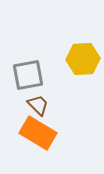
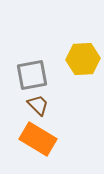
gray square: moved 4 px right
orange rectangle: moved 6 px down
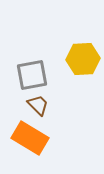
orange rectangle: moved 8 px left, 1 px up
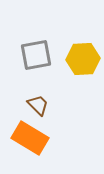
gray square: moved 4 px right, 20 px up
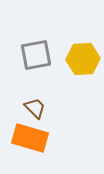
brown trapezoid: moved 3 px left, 3 px down
orange rectangle: rotated 15 degrees counterclockwise
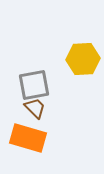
gray square: moved 2 px left, 30 px down
orange rectangle: moved 2 px left
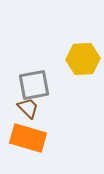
brown trapezoid: moved 7 px left
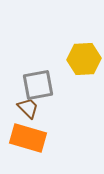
yellow hexagon: moved 1 px right
gray square: moved 4 px right
